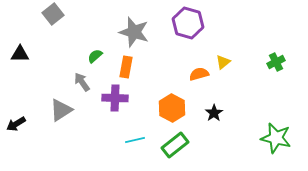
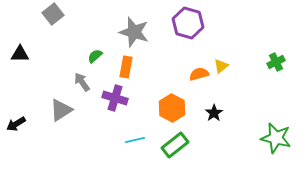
yellow triangle: moved 2 px left, 4 px down
purple cross: rotated 15 degrees clockwise
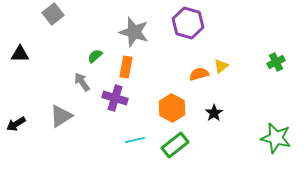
gray triangle: moved 6 px down
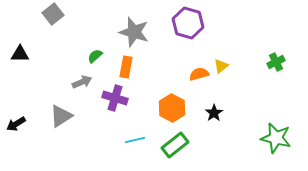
gray arrow: rotated 102 degrees clockwise
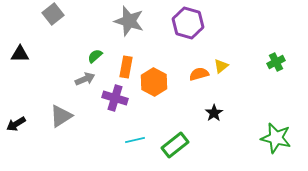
gray star: moved 5 px left, 11 px up
gray arrow: moved 3 px right, 3 px up
orange hexagon: moved 18 px left, 26 px up
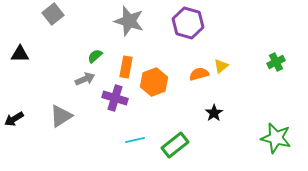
orange hexagon: rotated 12 degrees clockwise
black arrow: moved 2 px left, 5 px up
